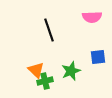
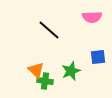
black line: rotated 30 degrees counterclockwise
green cross: rotated 21 degrees clockwise
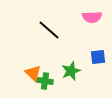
orange triangle: moved 3 px left, 3 px down
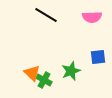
black line: moved 3 px left, 15 px up; rotated 10 degrees counterclockwise
orange triangle: moved 1 px left
green cross: moved 1 px left, 1 px up; rotated 21 degrees clockwise
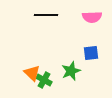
black line: rotated 30 degrees counterclockwise
blue square: moved 7 px left, 4 px up
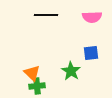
green star: rotated 18 degrees counterclockwise
green cross: moved 7 px left, 6 px down; rotated 35 degrees counterclockwise
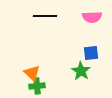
black line: moved 1 px left, 1 px down
green star: moved 10 px right
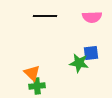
green star: moved 2 px left, 8 px up; rotated 24 degrees counterclockwise
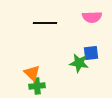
black line: moved 7 px down
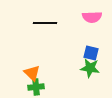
blue square: rotated 21 degrees clockwise
green star: moved 11 px right, 5 px down
green cross: moved 1 px left, 1 px down
